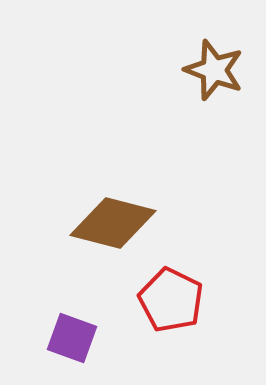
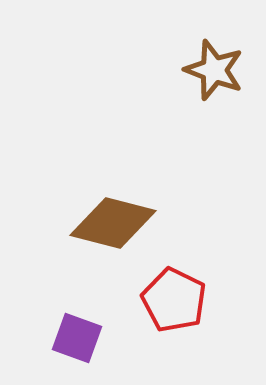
red pentagon: moved 3 px right
purple square: moved 5 px right
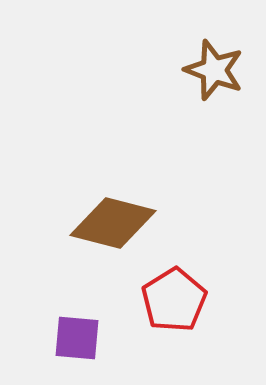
red pentagon: rotated 14 degrees clockwise
purple square: rotated 15 degrees counterclockwise
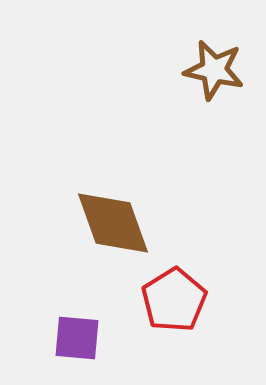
brown star: rotated 8 degrees counterclockwise
brown diamond: rotated 56 degrees clockwise
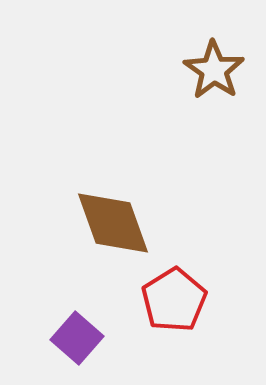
brown star: rotated 22 degrees clockwise
purple square: rotated 36 degrees clockwise
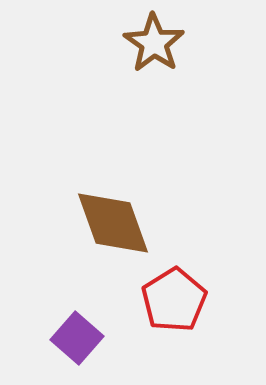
brown star: moved 60 px left, 27 px up
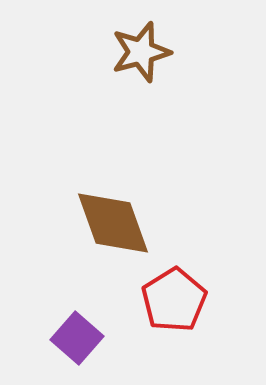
brown star: moved 13 px left, 9 px down; rotated 22 degrees clockwise
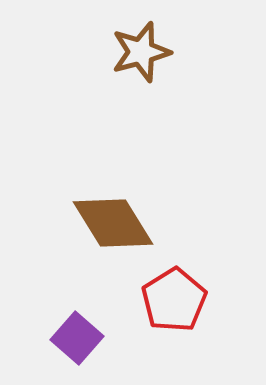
brown diamond: rotated 12 degrees counterclockwise
